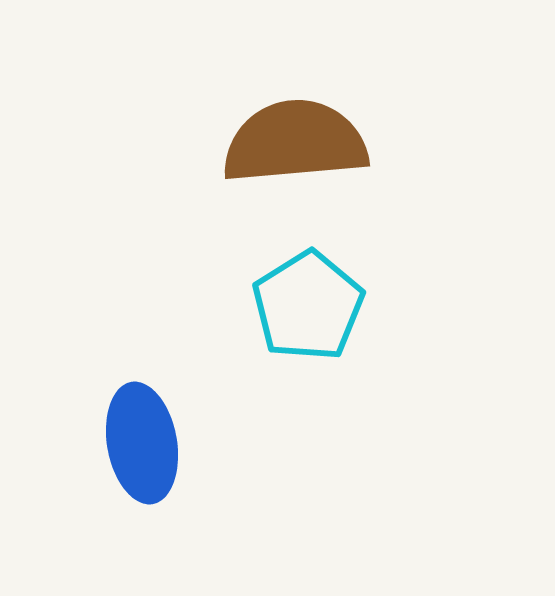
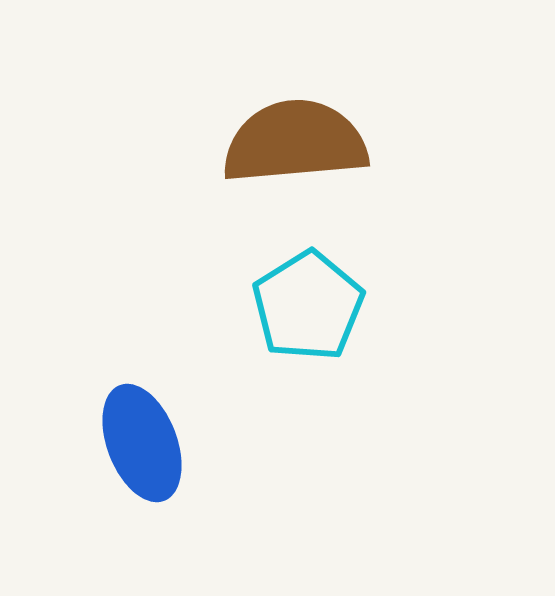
blue ellipse: rotated 11 degrees counterclockwise
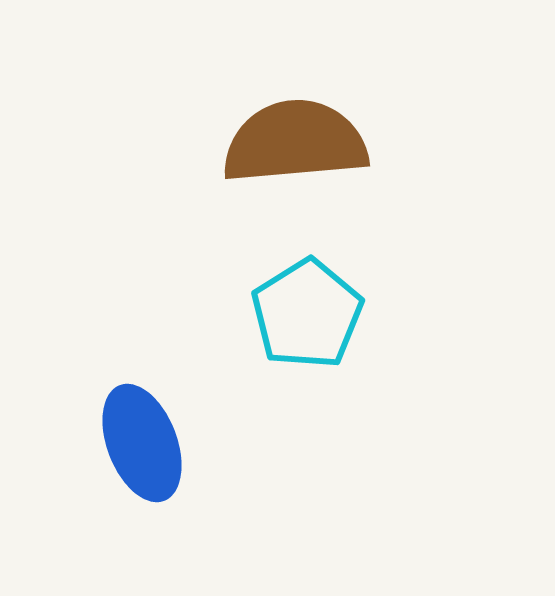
cyan pentagon: moved 1 px left, 8 px down
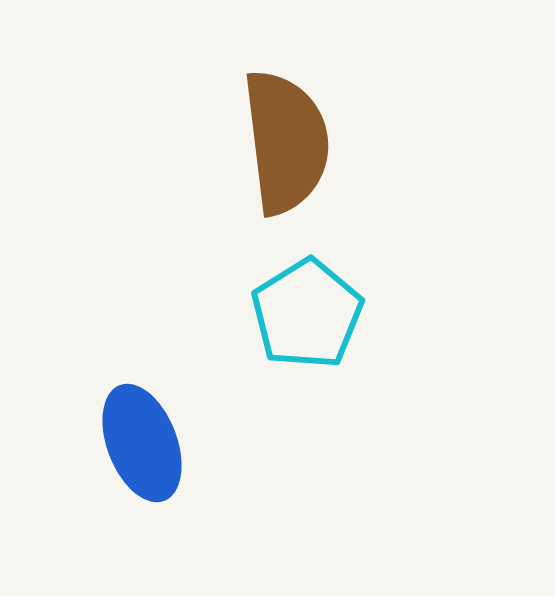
brown semicircle: moved 9 px left; rotated 88 degrees clockwise
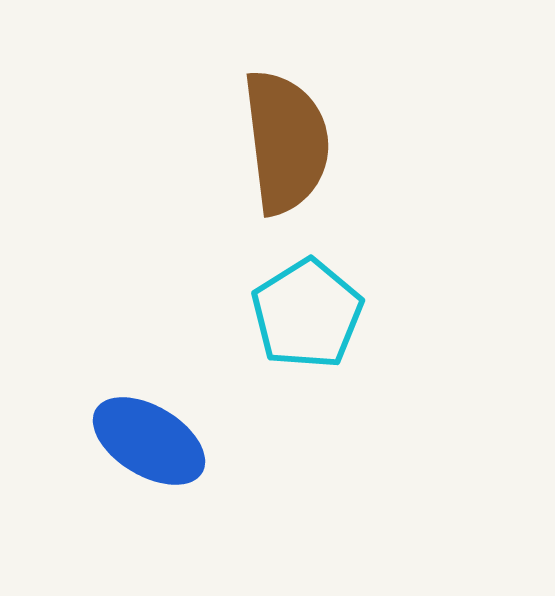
blue ellipse: moved 7 px right, 2 px up; rotated 38 degrees counterclockwise
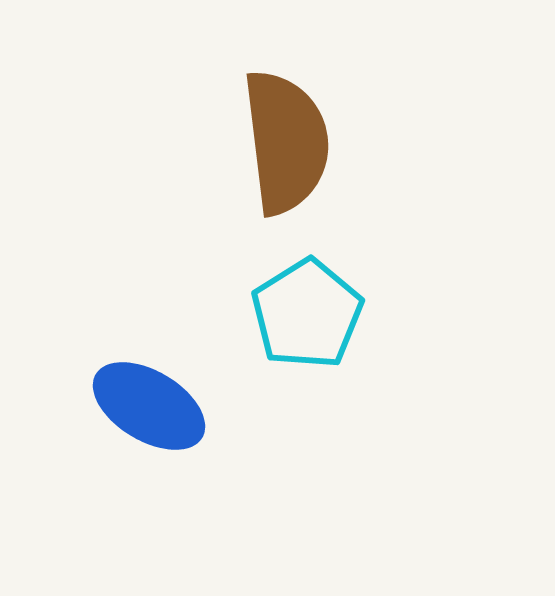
blue ellipse: moved 35 px up
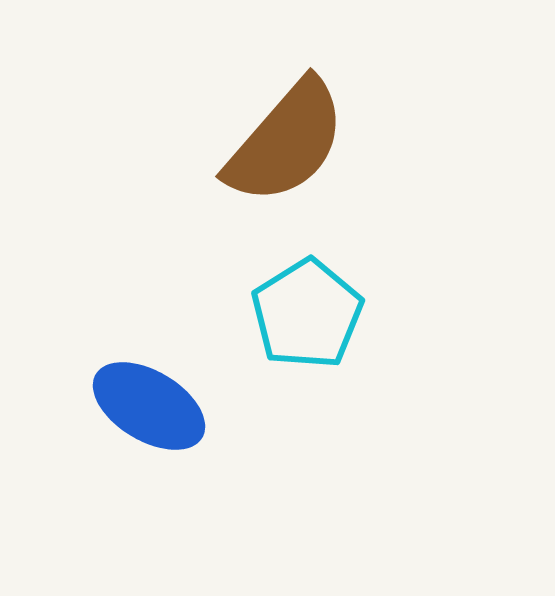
brown semicircle: rotated 48 degrees clockwise
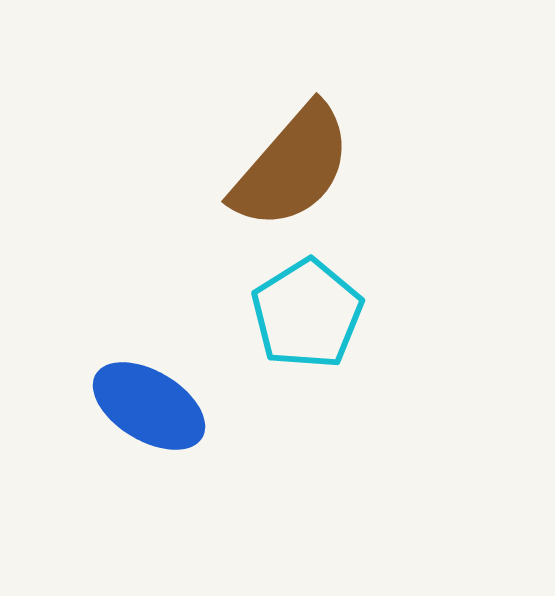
brown semicircle: moved 6 px right, 25 px down
